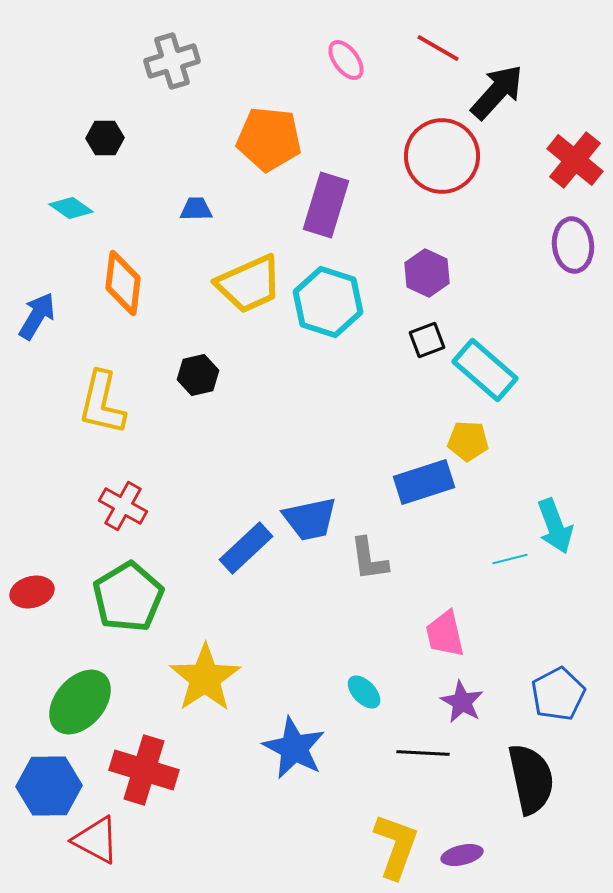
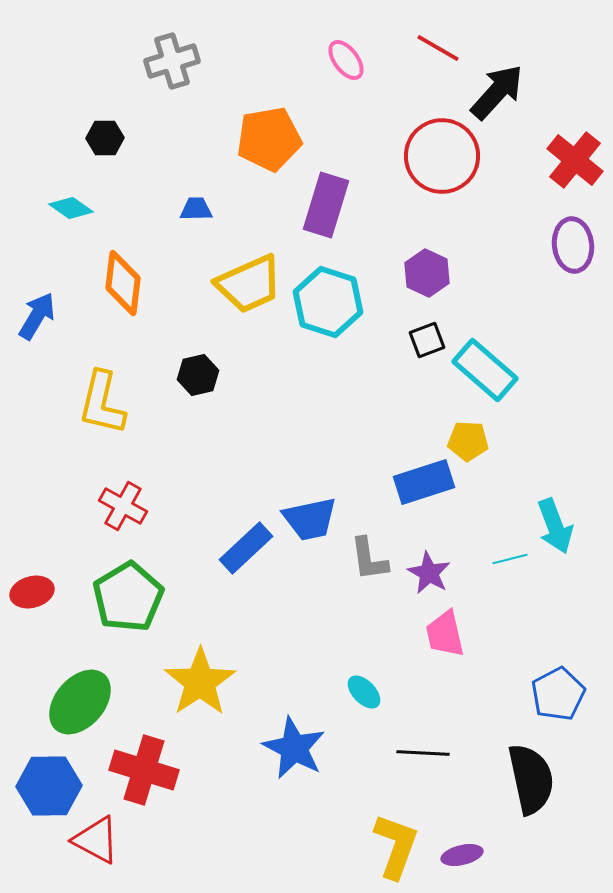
orange pentagon at (269, 139): rotated 16 degrees counterclockwise
yellow star at (205, 678): moved 5 px left, 4 px down
purple star at (462, 702): moved 33 px left, 129 px up
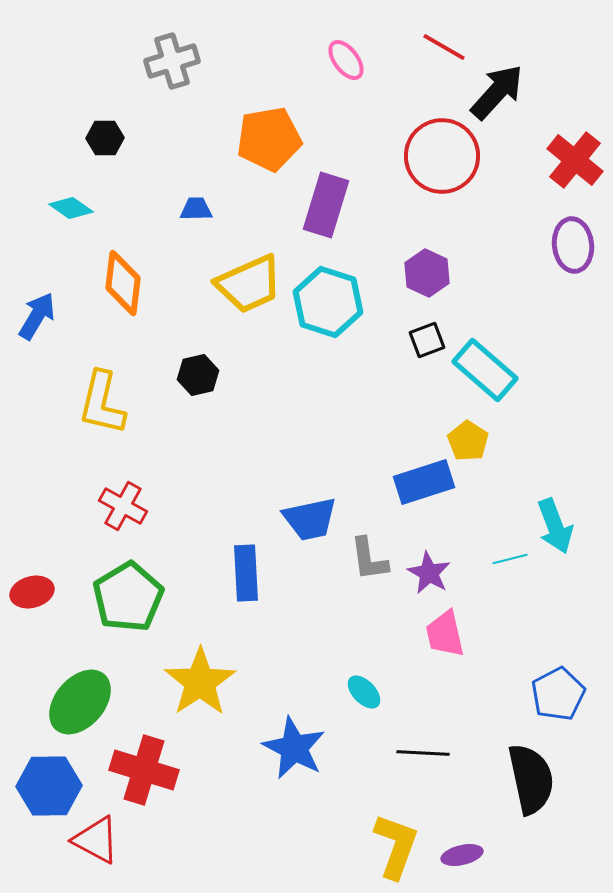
red line at (438, 48): moved 6 px right, 1 px up
yellow pentagon at (468, 441): rotated 30 degrees clockwise
blue rectangle at (246, 548): moved 25 px down; rotated 50 degrees counterclockwise
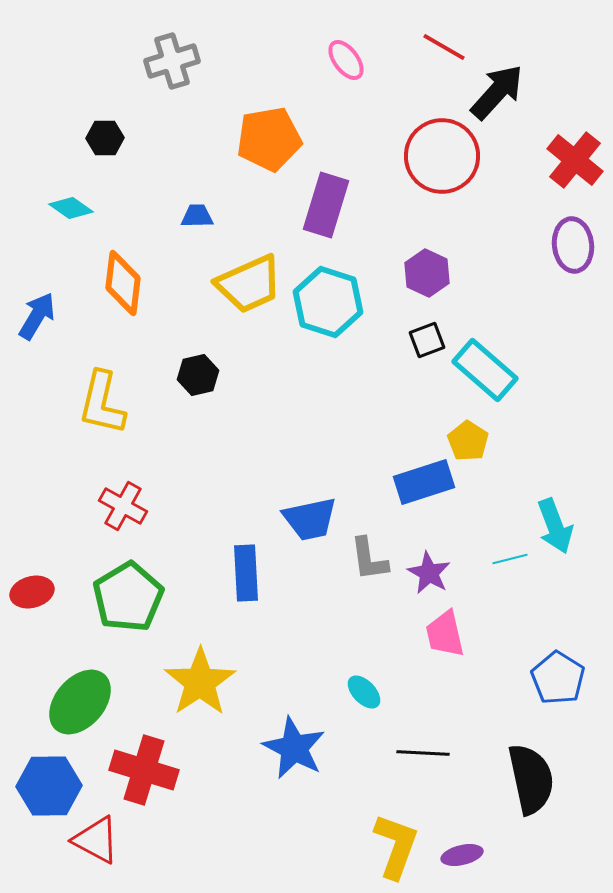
blue trapezoid at (196, 209): moved 1 px right, 7 px down
blue pentagon at (558, 694): moved 16 px up; rotated 12 degrees counterclockwise
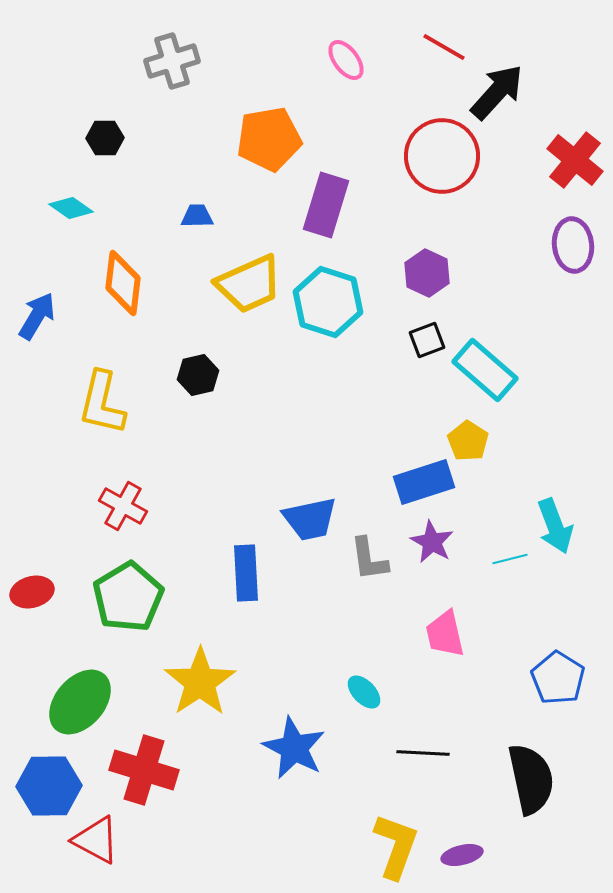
purple star at (429, 573): moved 3 px right, 31 px up
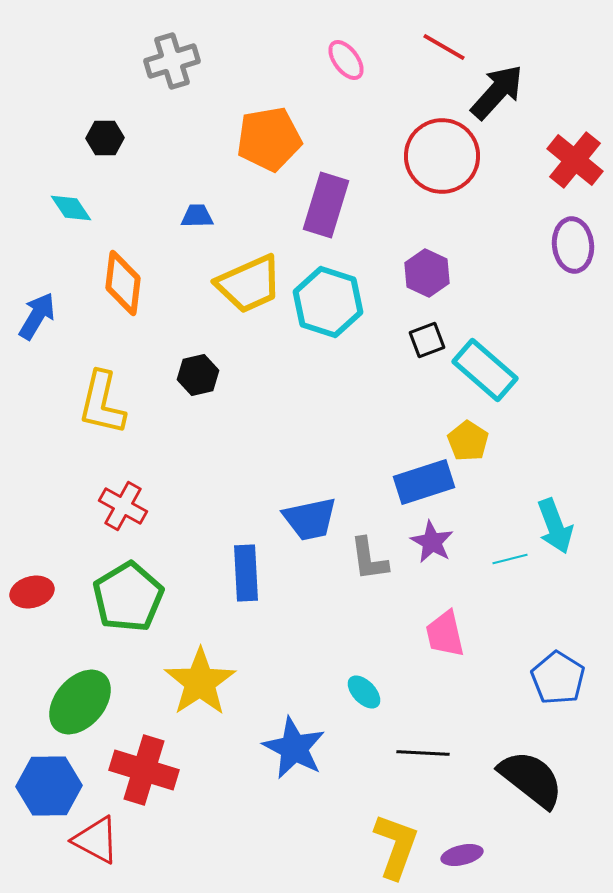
cyan diamond at (71, 208): rotated 21 degrees clockwise
black semicircle at (531, 779): rotated 40 degrees counterclockwise
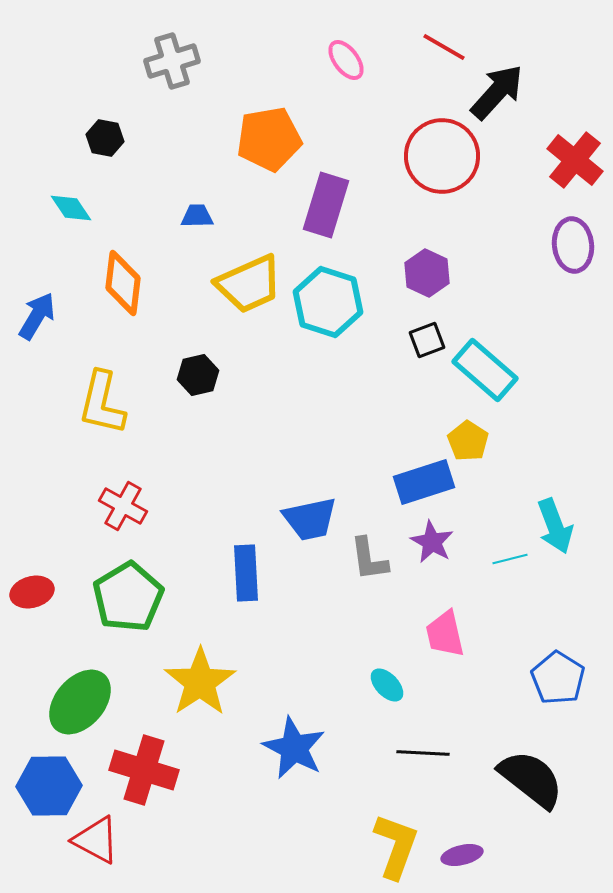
black hexagon at (105, 138): rotated 12 degrees clockwise
cyan ellipse at (364, 692): moved 23 px right, 7 px up
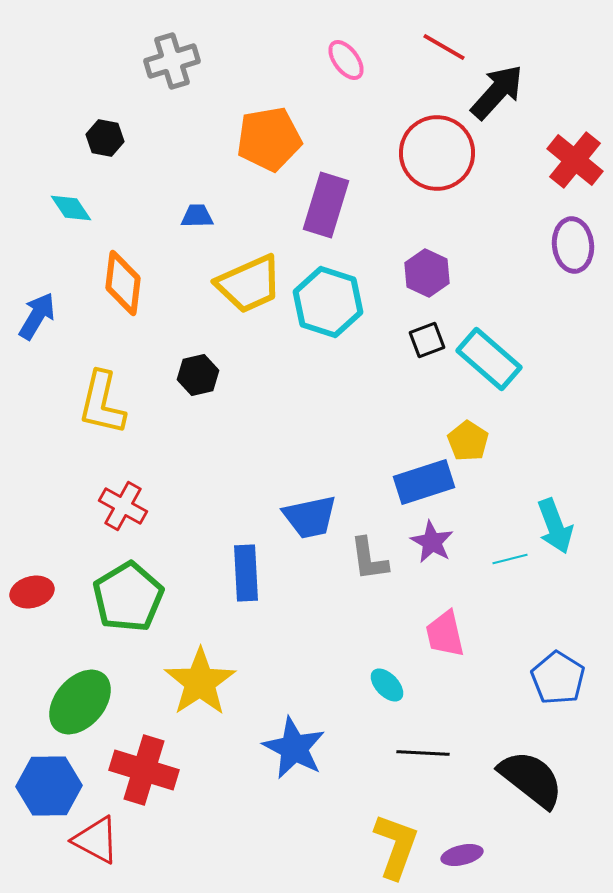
red circle at (442, 156): moved 5 px left, 3 px up
cyan rectangle at (485, 370): moved 4 px right, 11 px up
blue trapezoid at (310, 519): moved 2 px up
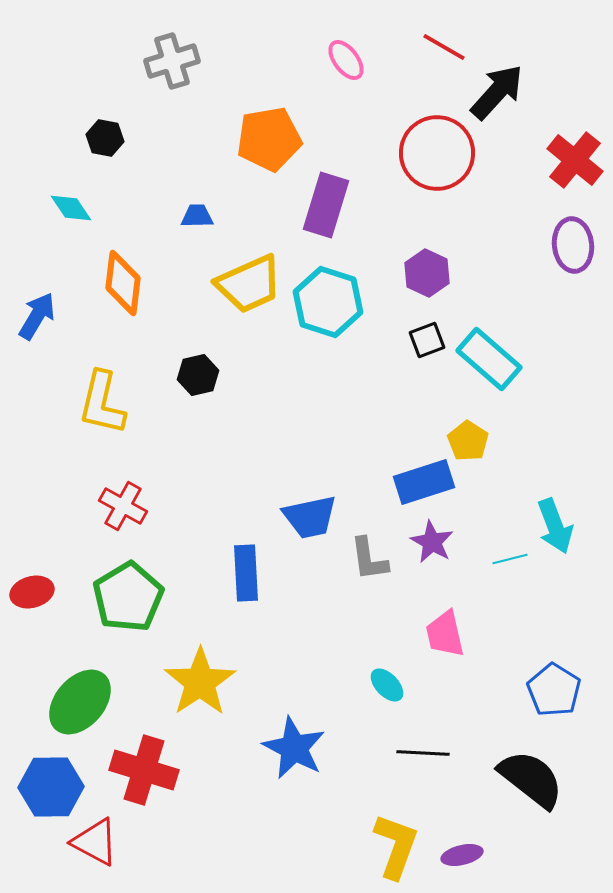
blue pentagon at (558, 678): moved 4 px left, 12 px down
blue hexagon at (49, 786): moved 2 px right, 1 px down
red triangle at (96, 840): moved 1 px left, 2 px down
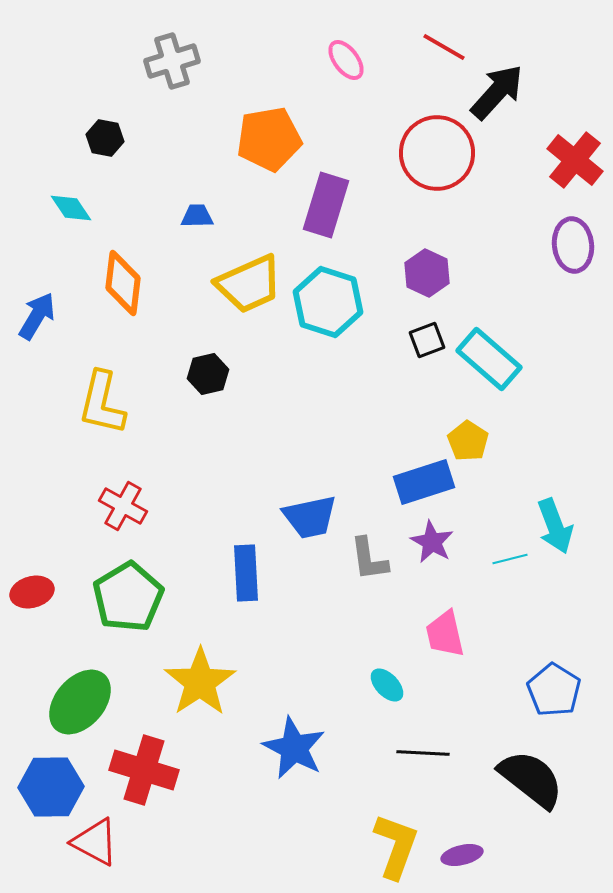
black hexagon at (198, 375): moved 10 px right, 1 px up
